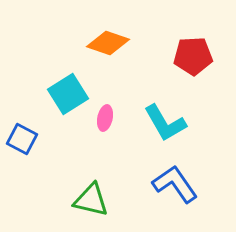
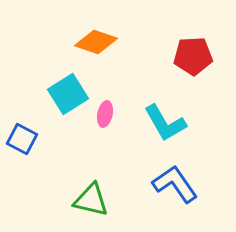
orange diamond: moved 12 px left, 1 px up
pink ellipse: moved 4 px up
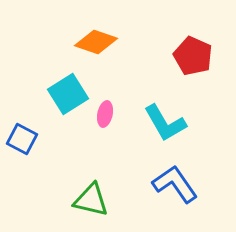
red pentagon: rotated 27 degrees clockwise
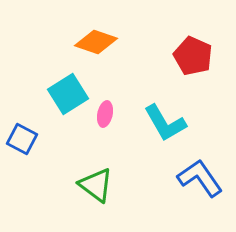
blue L-shape: moved 25 px right, 6 px up
green triangle: moved 5 px right, 15 px up; rotated 24 degrees clockwise
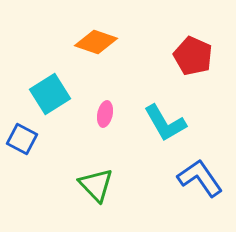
cyan square: moved 18 px left
green triangle: rotated 9 degrees clockwise
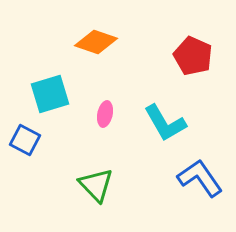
cyan square: rotated 15 degrees clockwise
blue square: moved 3 px right, 1 px down
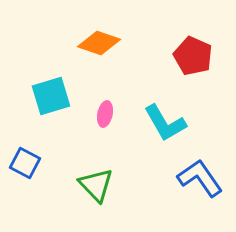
orange diamond: moved 3 px right, 1 px down
cyan square: moved 1 px right, 2 px down
blue square: moved 23 px down
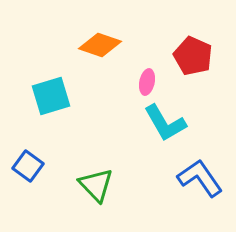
orange diamond: moved 1 px right, 2 px down
pink ellipse: moved 42 px right, 32 px up
blue square: moved 3 px right, 3 px down; rotated 8 degrees clockwise
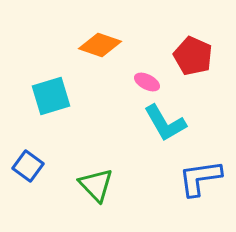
pink ellipse: rotated 75 degrees counterclockwise
blue L-shape: rotated 63 degrees counterclockwise
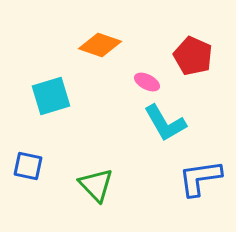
blue square: rotated 24 degrees counterclockwise
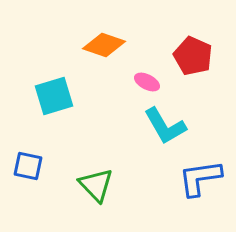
orange diamond: moved 4 px right
cyan square: moved 3 px right
cyan L-shape: moved 3 px down
